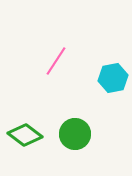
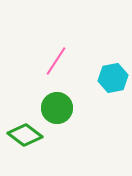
green circle: moved 18 px left, 26 px up
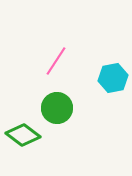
green diamond: moved 2 px left
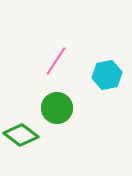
cyan hexagon: moved 6 px left, 3 px up
green diamond: moved 2 px left
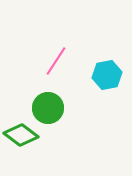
green circle: moved 9 px left
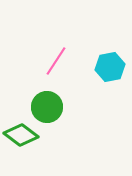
cyan hexagon: moved 3 px right, 8 px up
green circle: moved 1 px left, 1 px up
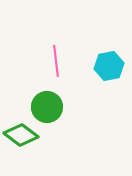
pink line: rotated 40 degrees counterclockwise
cyan hexagon: moved 1 px left, 1 px up
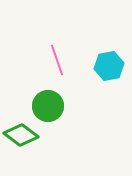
pink line: moved 1 px right, 1 px up; rotated 12 degrees counterclockwise
green circle: moved 1 px right, 1 px up
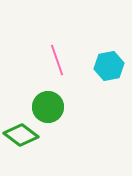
green circle: moved 1 px down
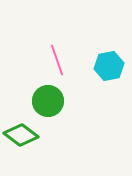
green circle: moved 6 px up
